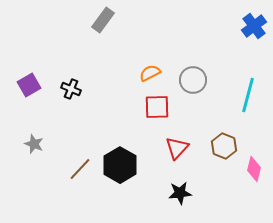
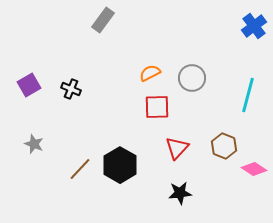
gray circle: moved 1 px left, 2 px up
pink diamond: rotated 70 degrees counterclockwise
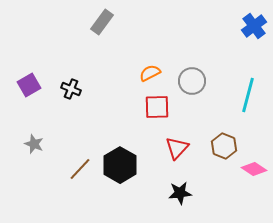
gray rectangle: moved 1 px left, 2 px down
gray circle: moved 3 px down
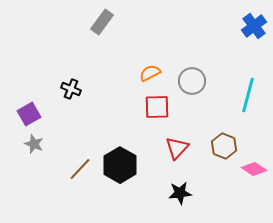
purple square: moved 29 px down
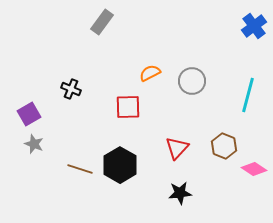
red square: moved 29 px left
brown line: rotated 65 degrees clockwise
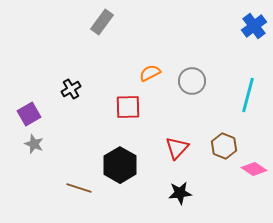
black cross: rotated 36 degrees clockwise
brown line: moved 1 px left, 19 px down
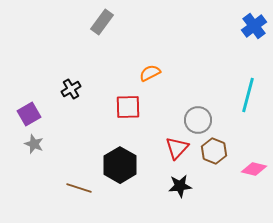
gray circle: moved 6 px right, 39 px down
brown hexagon: moved 10 px left, 5 px down
pink diamond: rotated 20 degrees counterclockwise
black star: moved 7 px up
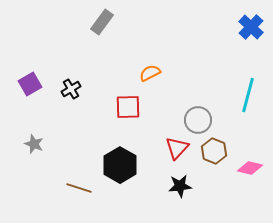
blue cross: moved 3 px left, 1 px down; rotated 10 degrees counterclockwise
purple square: moved 1 px right, 30 px up
pink diamond: moved 4 px left, 1 px up
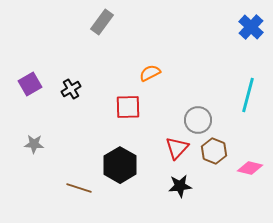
gray star: rotated 18 degrees counterclockwise
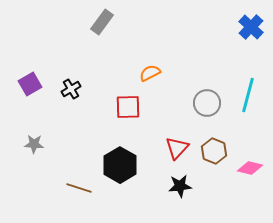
gray circle: moved 9 px right, 17 px up
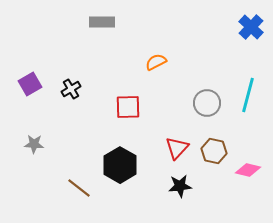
gray rectangle: rotated 55 degrees clockwise
orange semicircle: moved 6 px right, 11 px up
brown hexagon: rotated 10 degrees counterclockwise
pink diamond: moved 2 px left, 2 px down
brown line: rotated 20 degrees clockwise
